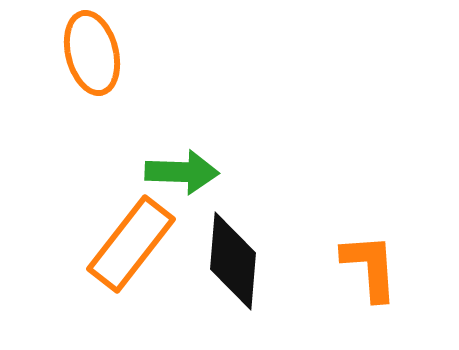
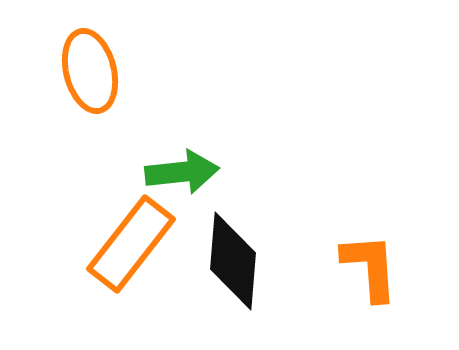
orange ellipse: moved 2 px left, 18 px down
green arrow: rotated 8 degrees counterclockwise
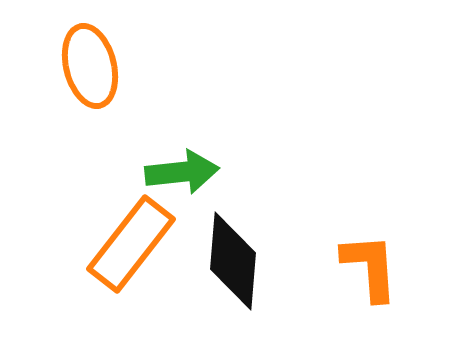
orange ellipse: moved 5 px up
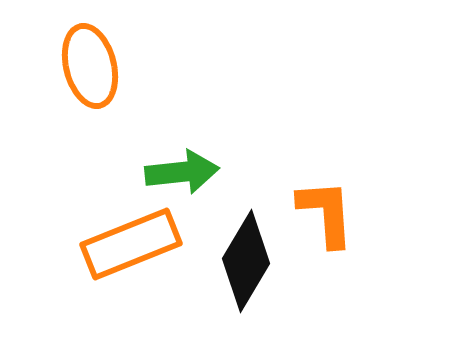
orange rectangle: rotated 30 degrees clockwise
black diamond: moved 13 px right; rotated 26 degrees clockwise
orange L-shape: moved 44 px left, 54 px up
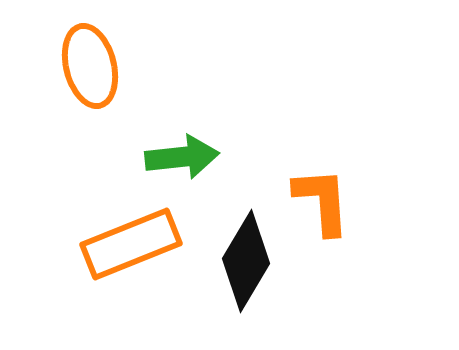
green arrow: moved 15 px up
orange L-shape: moved 4 px left, 12 px up
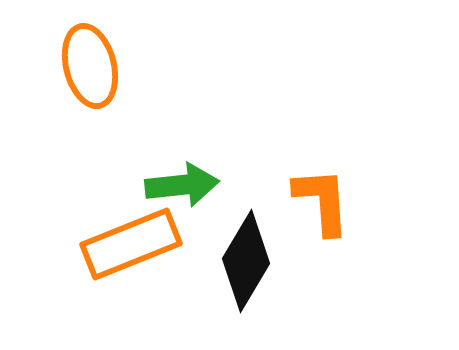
green arrow: moved 28 px down
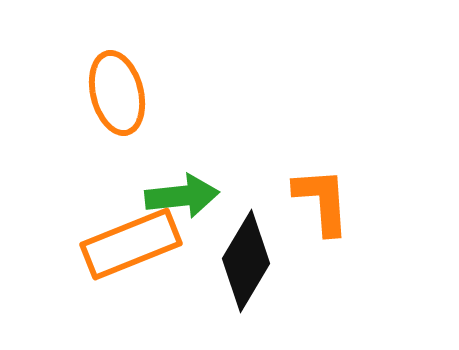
orange ellipse: moved 27 px right, 27 px down
green arrow: moved 11 px down
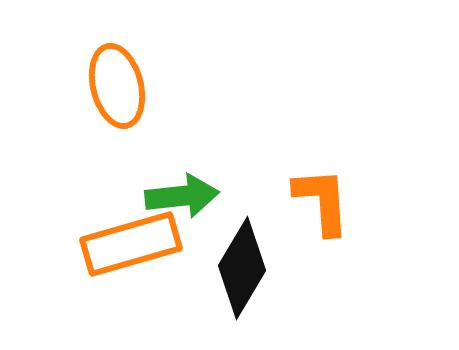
orange ellipse: moved 7 px up
orange rectangle: rotated 6 degrees clockwise
black diamond: moved 4 px left, 7 px down
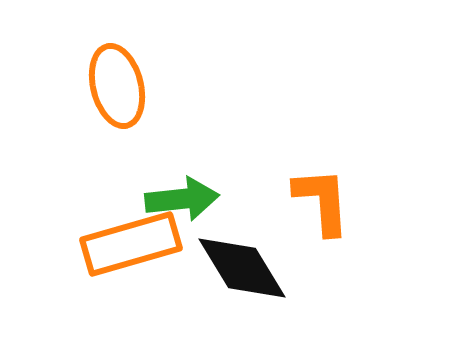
green arrow: moved 3 px down
black diamond: rotated 62 degrees counterclockwise
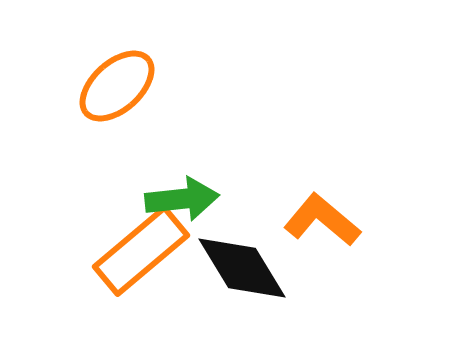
orange ellipse: rotated 62 degrees clockwise
orange L-shape: moved 19 px down; rotated 46 degrees counterclockwise
orange rectangle: moved 10 px right, 7 px down; rotated 24 degrees counterclockwise
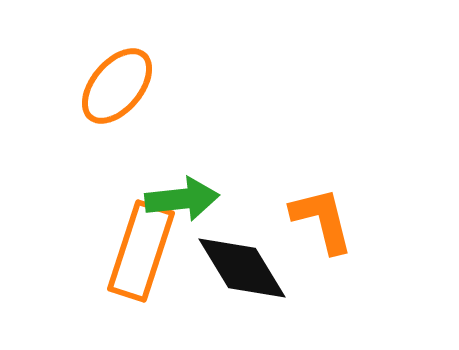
orange ellipse: rotated 8 degrees counterclockwise
orange L-shape: rotated 36 degrees clockwise
orange rectangle: rotated 32 degrees counterclockwise
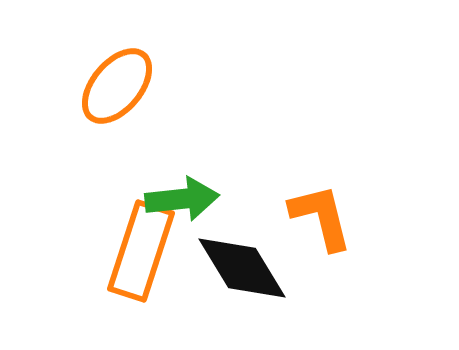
orange L-shape: moved 1 px left, 3 px up
